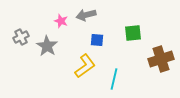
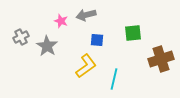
yellow L-shape: moved 1 px right
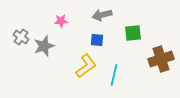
gray arrow: moved 16 px right
pink star: rotated 24 degrees counterclockwise
gray cross: rotated 28 degrees counterclockwise
gray star: moved 3 px left; rotated 20 degrees clockwise
cyan line: moved 4 px up
